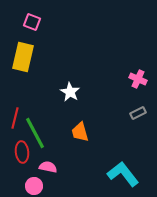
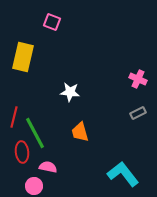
pink square: moved 20 px right
white star: rotated 24 degrees counterclockwise
red line: moved 1 px left, 1 px up
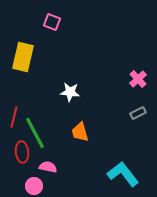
pink cross: rotated 24 degrees clockwise
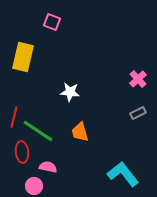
green line: moved 3 px right, 2 px up; rotated 28 degrees counterclockwise
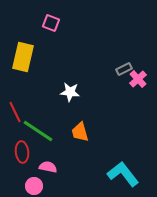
pink square: moved 1 px left, 1 px down
gray rectangle: moved 14 px left, 44 px up
red line: moved 1 px right, 5 px up; rotated 40 degrees counterclockwise
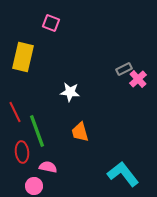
green line: moved 1 px left; rotated 36 degrees clockwise
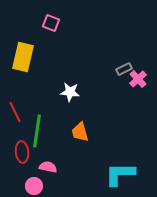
green line: rotated 28 degrees clockwise
cyan L-shape: moved 3 px left; rotated 52 degrees counterclockwise
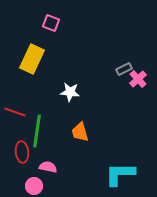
yellow rectangle: moved 9 px right, 2 px down; rotated 12 degrees clockwise
red line: rotated 45 degrees counterclockwise
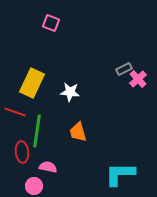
yellow rectangle: moved 24 px down
orange trapezoid: moved 2 px left
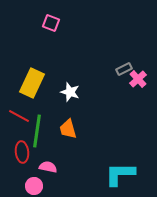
white star: rotated 12 degrees clockwise
red line: moved 4 px right, 4 px down; rotated 10 degrees clockwise
orange trapezoid: moved 10 px left, 3 px up
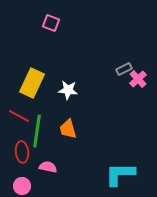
white star: moved 2 px left, 2 px up; rotated 12 degrees counterclockwise
pink circle: moved 12 px left
